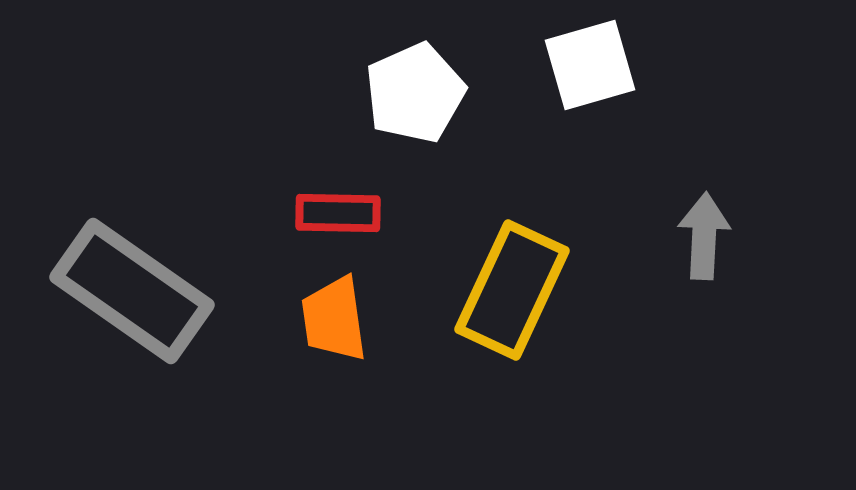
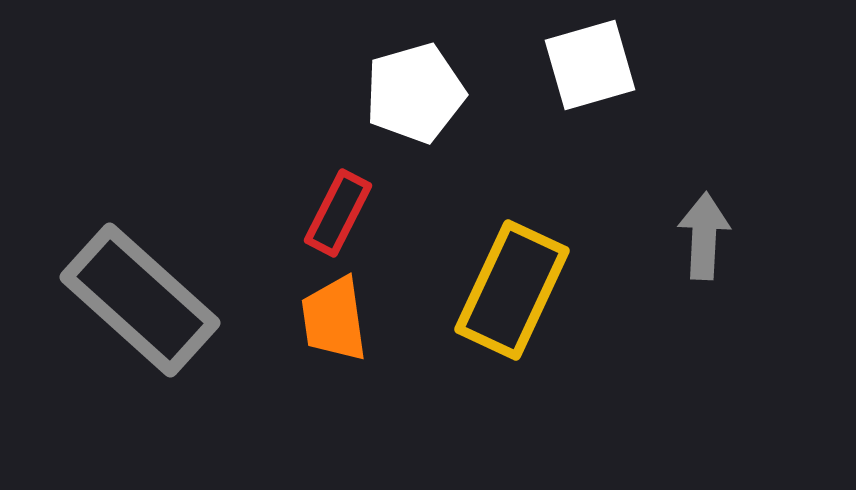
white pentagon: rotated 8 degrees clockwise
red rectangle: rotated 64 degrees counterclockwise
gray rectangle: moved 8 px right, 9 px down; rotated 7 degrees clockwise
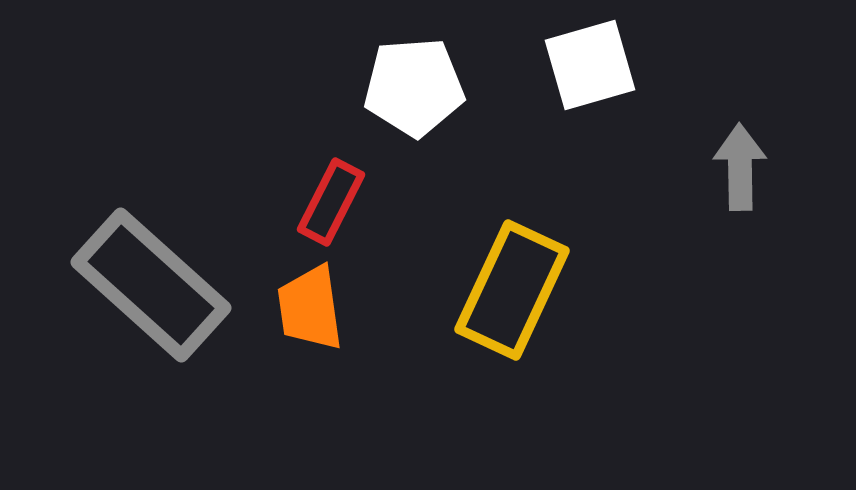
white pentagon: moved 1 px left, 6 px up; rotated 12 degrees clockwise
red rectangle: moved 7 px left, 11 px up
gray arrow: moved 36 px right, 69 px up; rotated 4 degrees counterclockwise
gray rectangle: moved 11 px right, 15 px up
orange trapezoid: moved 24 px left, 11 px up
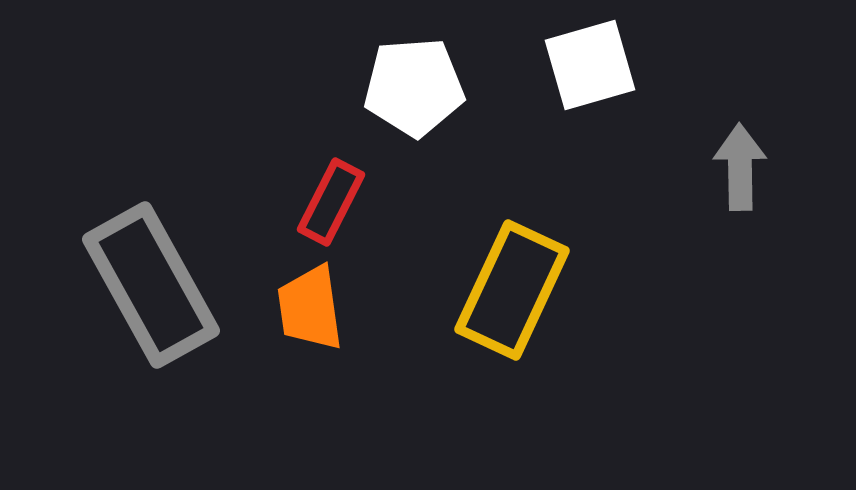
gray rectangle: rotated 19 degrees clockwise
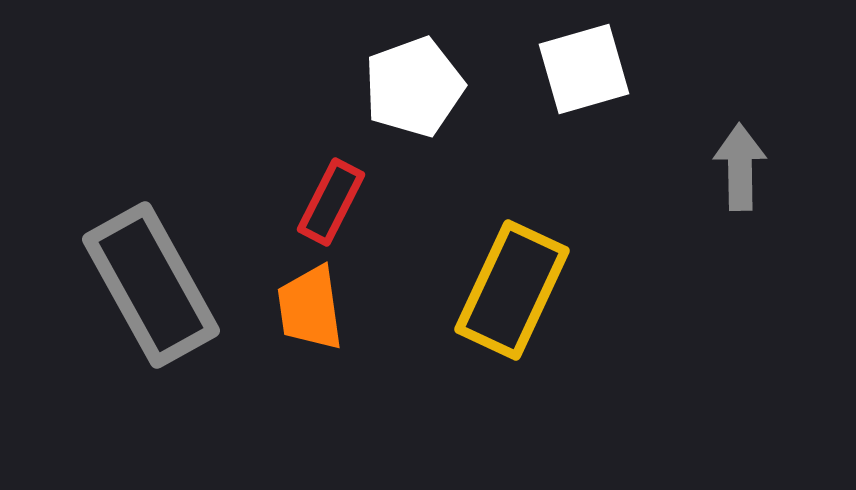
white square: moved 6 px left, 4 px down
white pentagon: rotated 16 degrees counterclockwise
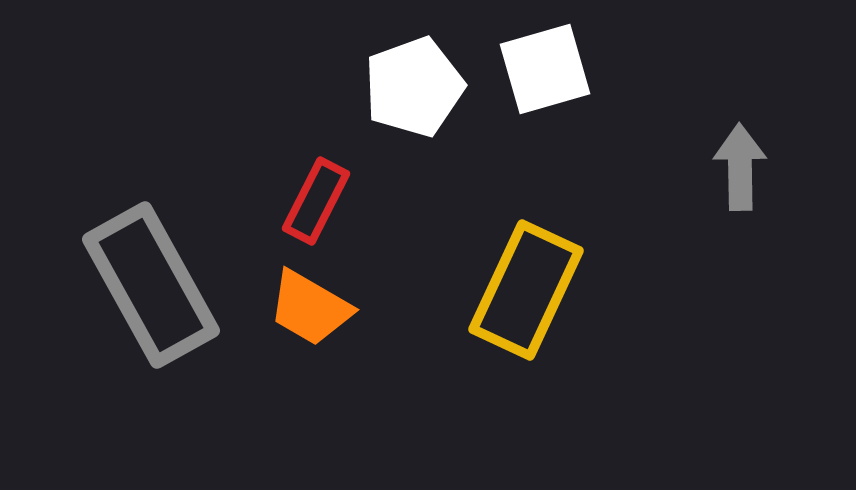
white square: moved 39 px left
red rectangle: moved 15 px left, 1 px up
yellow rectangle: moved 14 px right
orange trapezoid: rotated 52 degrees counterclockwise
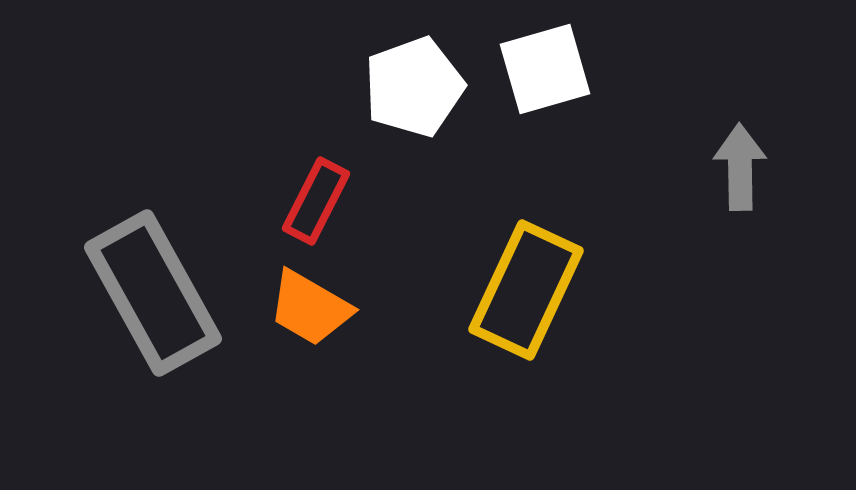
gray rectangle: moved 2 px right, 8 px down
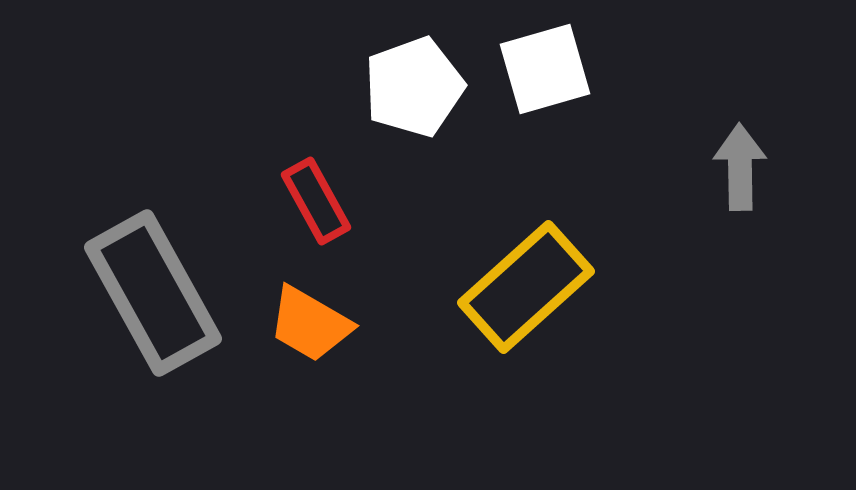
red rectangle: rotated 56 degrees counterclockwise
yellow rectangle: moved 3 px up; rotated 23 degrees clockwise
orange trapezoid: moved 16 px down
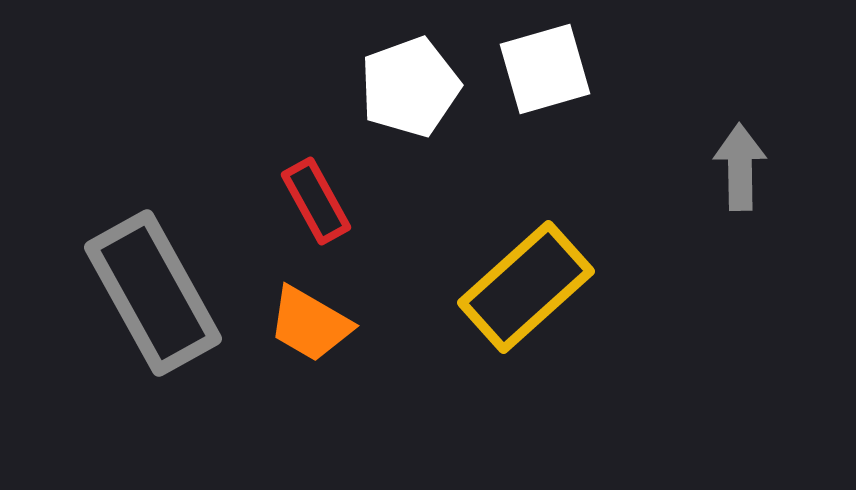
white pentagon: moved 4 px left
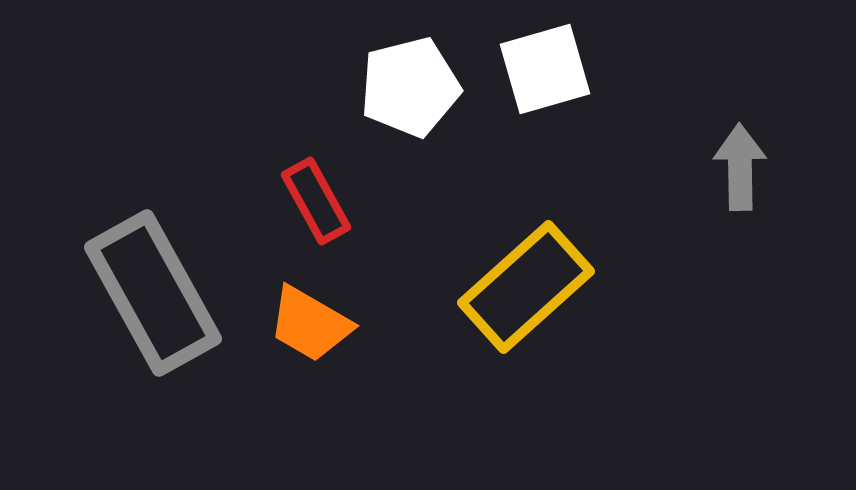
white pentagon: rotated 6 degrees clockwise
